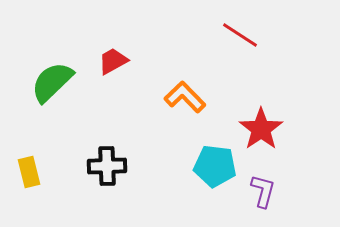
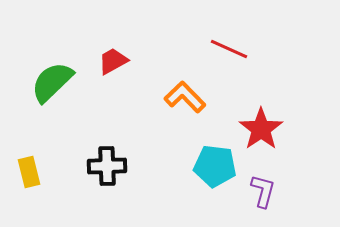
red line: moved 11 px left, 14 px down; rotated 9 degrees counterclockwise
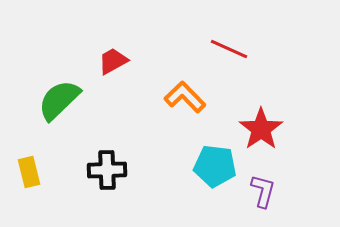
green semicircle: moved 7 px right, 18 px down
black cross: moved 4 px down
